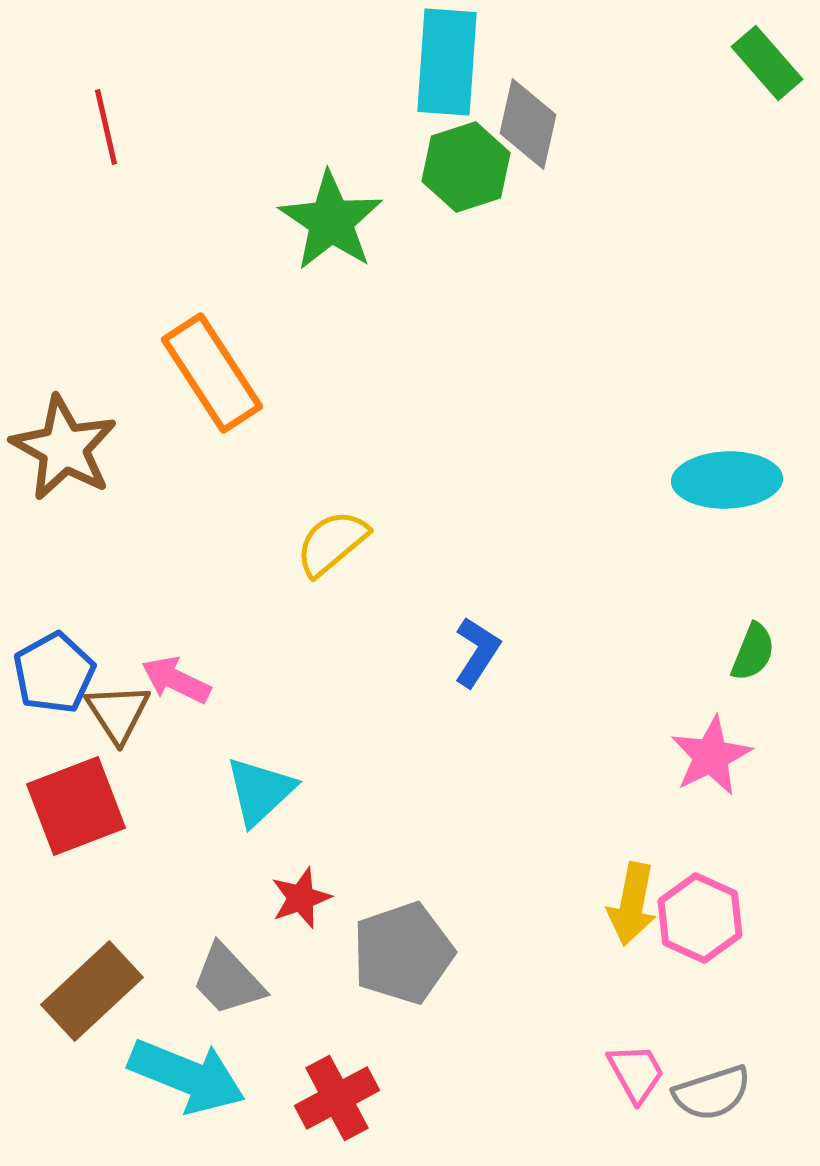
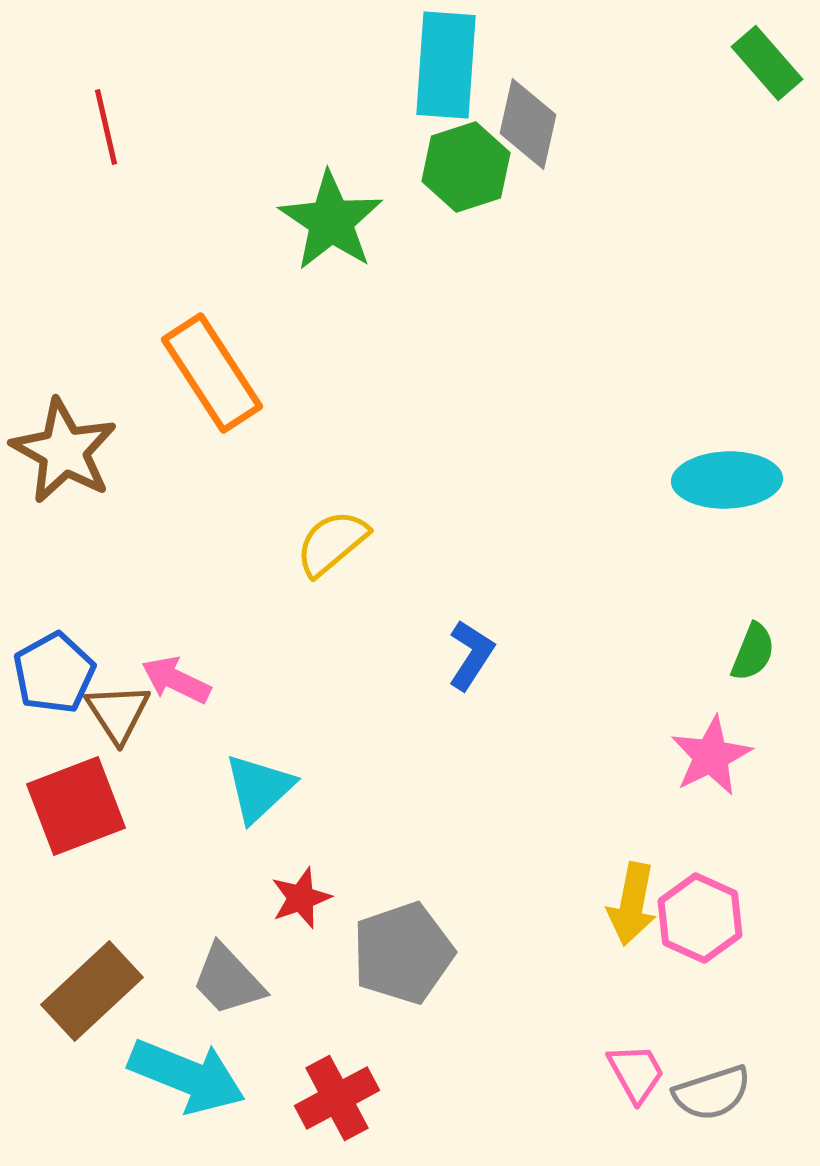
cyan rectangle: moved 1 px left, 3 px down
brown star: moved 3 px down
blue L-shape: moved 6 px left, 3 px down
cyan triangle: moved 1 px left, 3 px up
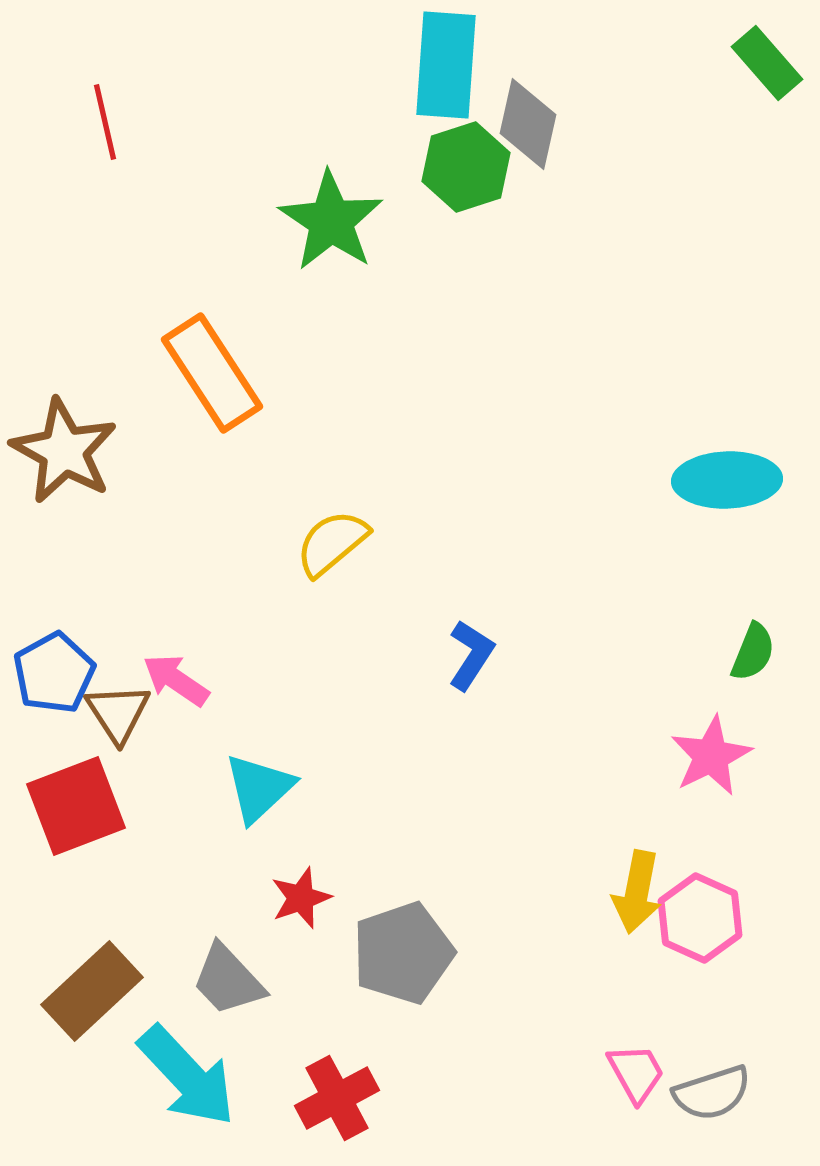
red line: moved 1 px left, 5 px up
pink arrow: rotated 8 degrees clockwise
yellow arrow: moved 5 px right, 12 px up
cyan arrow: rotated 25 degrees clockwise
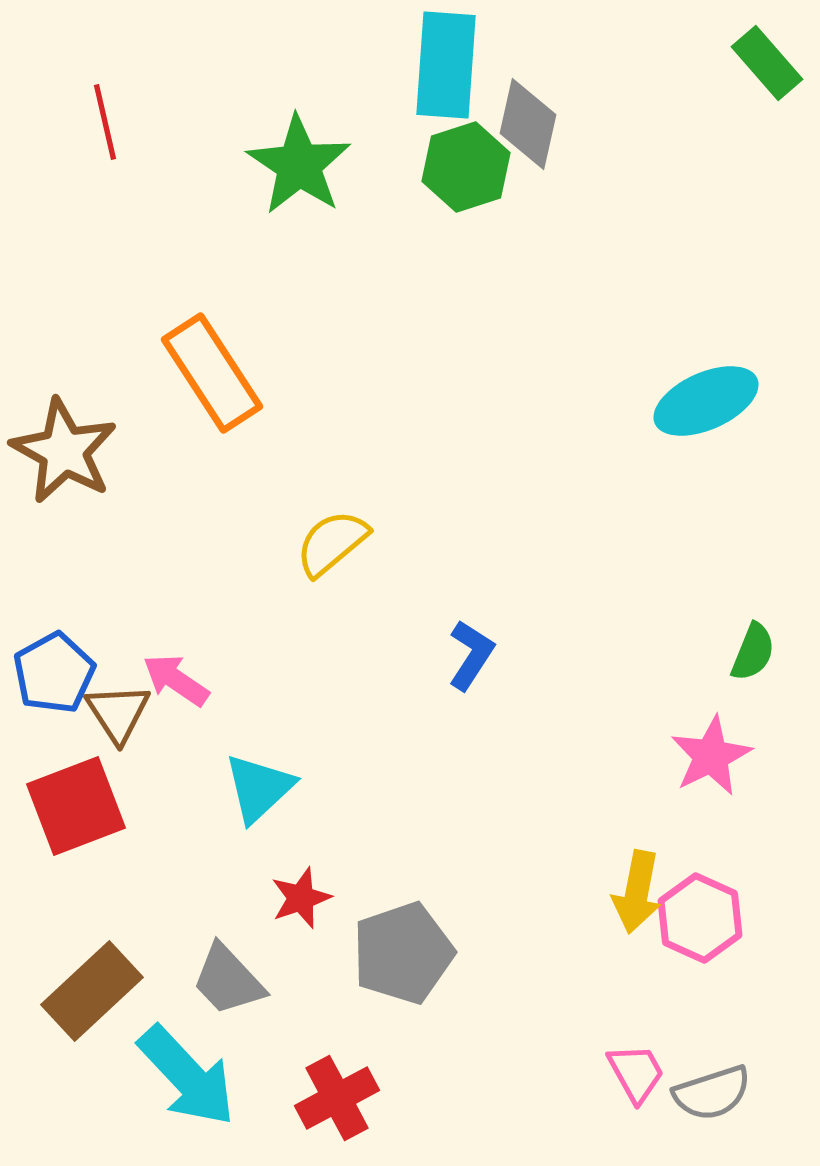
green star: moved 32 px left, 56 px up
cyan ellipse: moved 21 px left, 79 px up; rotated 22 degrees counterclockwise
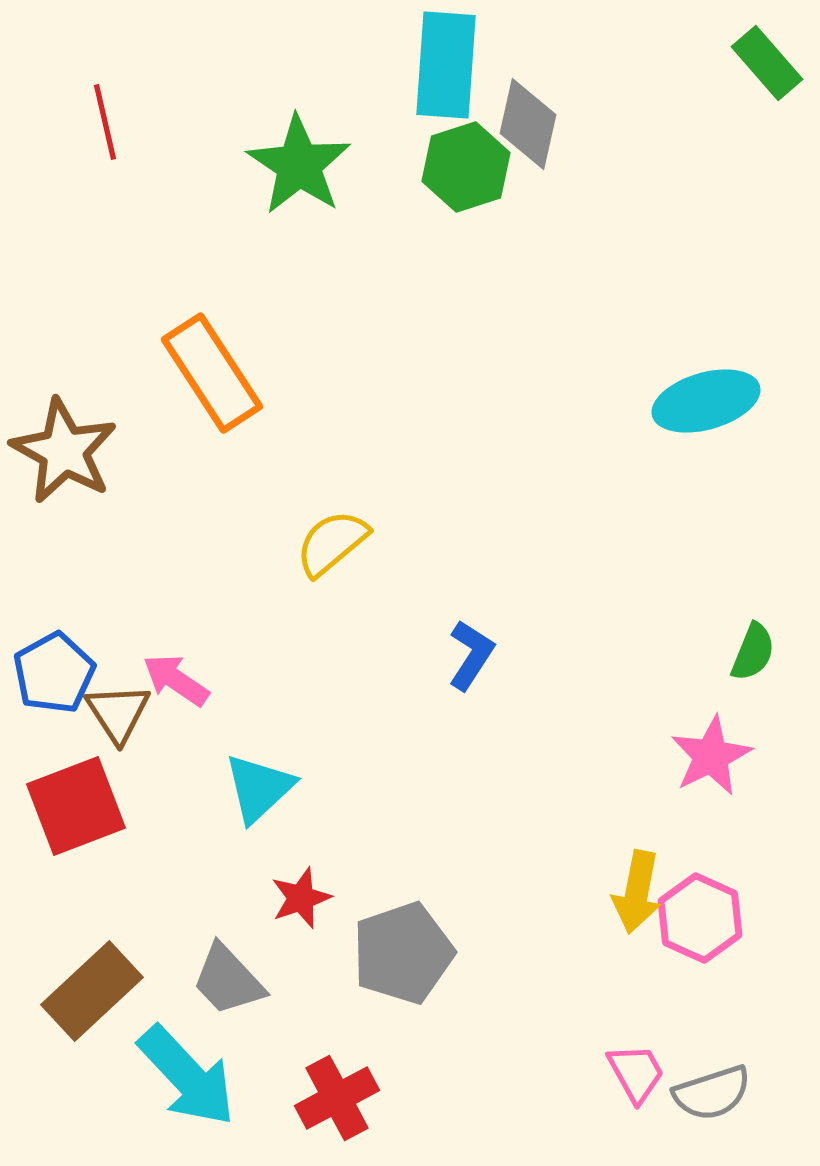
cyan ellipse: rotated 8 degrees clockwise
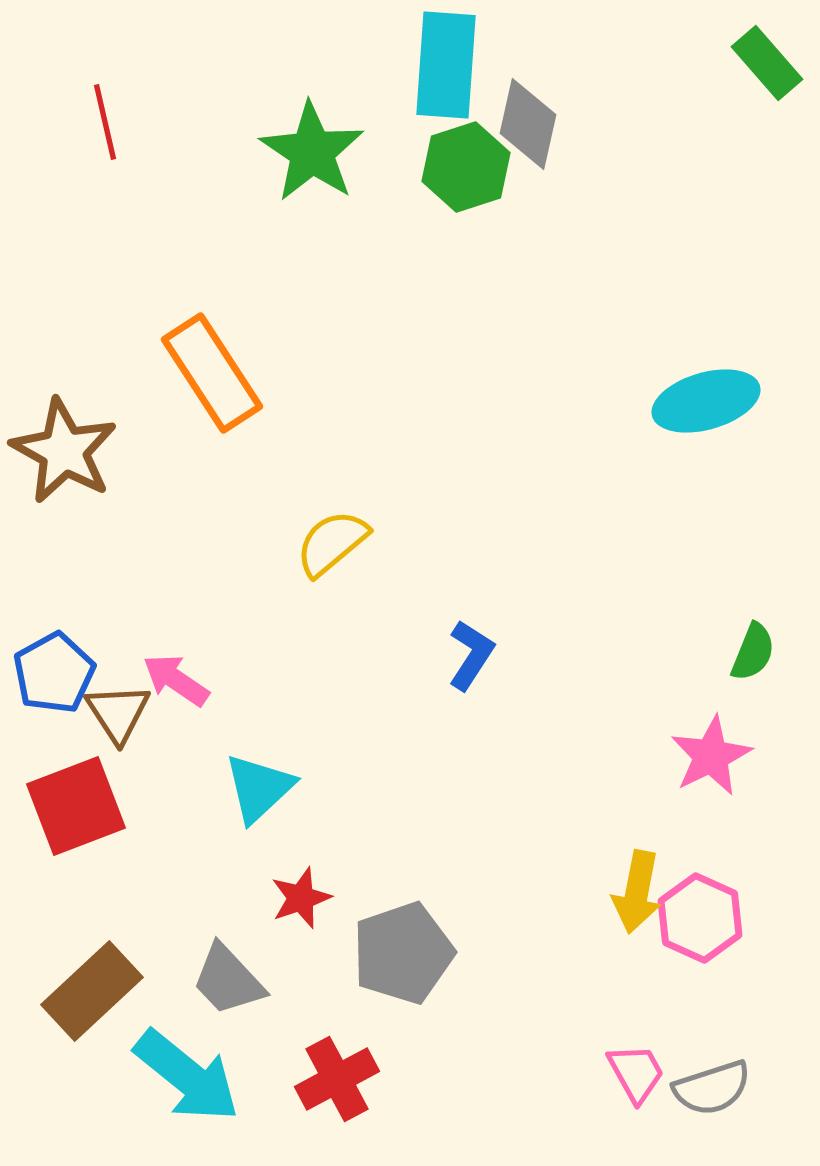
green star: moved 13 px right, 13 px up
cyan arrow: rotated 8 degrees counterclockwise
gray semicircle: moved 5 px up
red cross: moved 19 px up
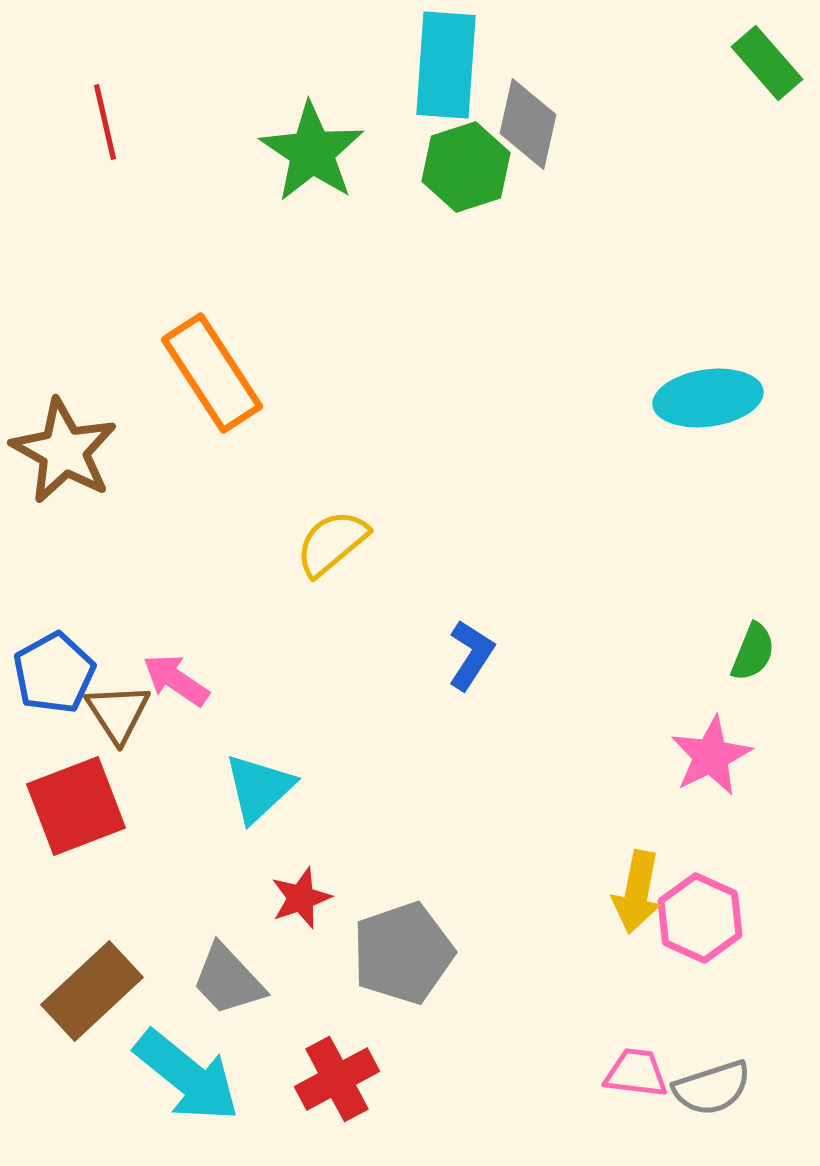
cyan ellipse: moved 2 px right, 3 px up; rotated 8 degrees clockwise
pink trapezoid: rotated 54 degrees counterclockwise
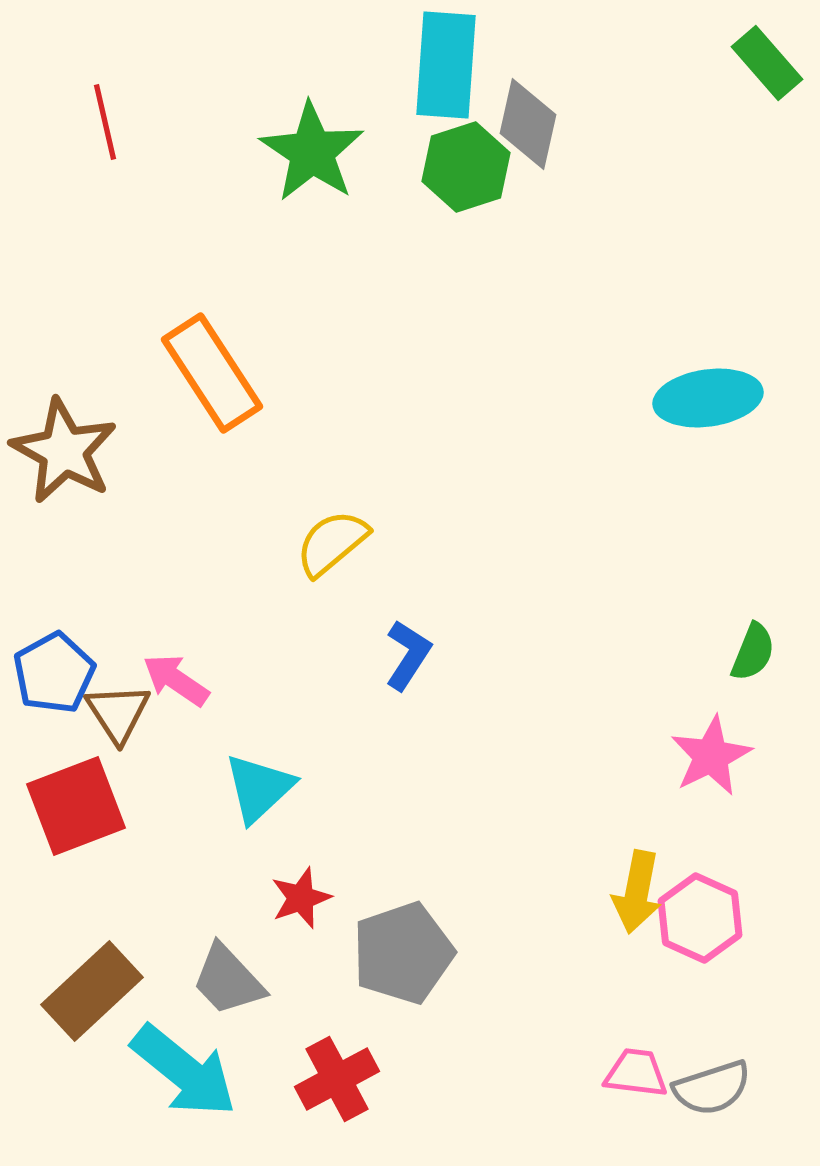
blue L-shape: moved 63 px left
cyan arrow: moved 3 px left, 5 px up
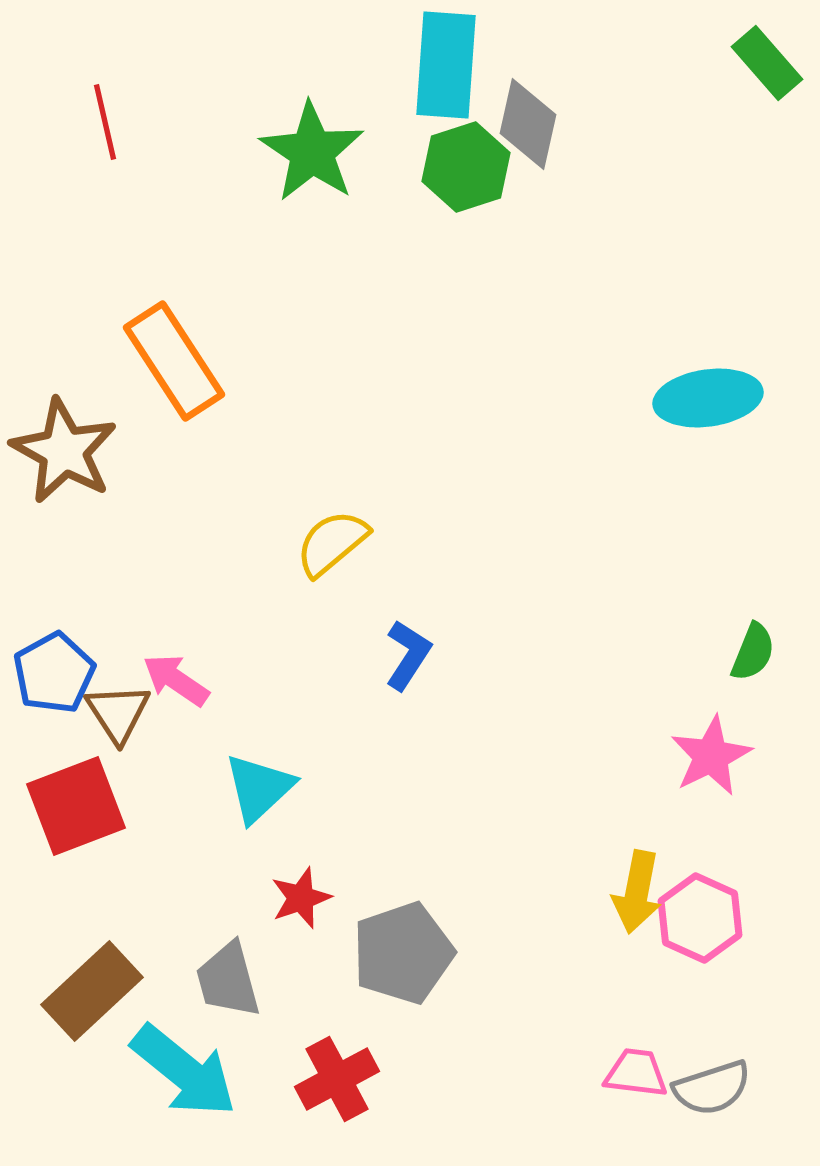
orange rectangle: moved 38 px left, 12 px up
gray trapezoid: rotated 28 degrees clockwise
